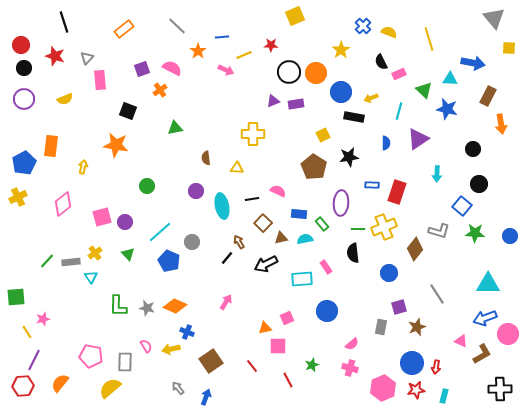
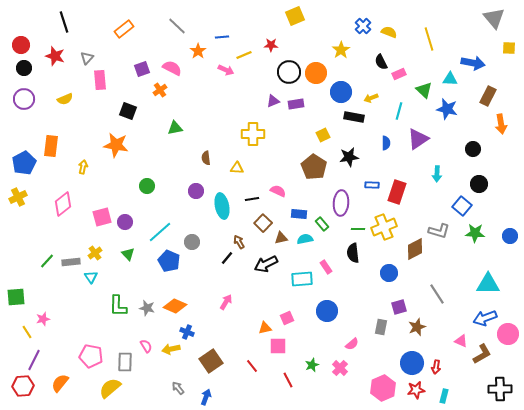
brown diamond at (415, 249): rotated 25 degrees clockwise
pink cross at (350, 368): moved 10 px left; rotated 28 degrees clockwise
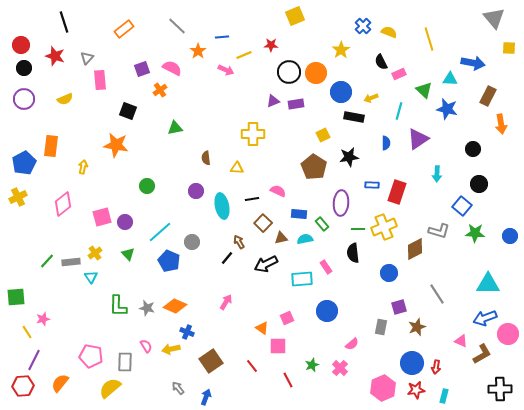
orange triangle at (265, 328): moved 3 px left; rotated 48 degrees clockwise
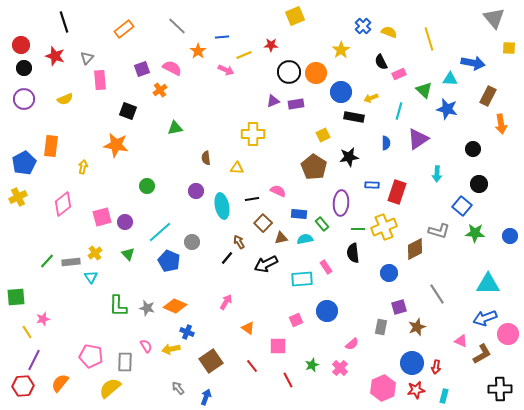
pink square at (287, 318): moved 9 px right, 2 px down
orange triangle at (262, 328): moved 14 px left
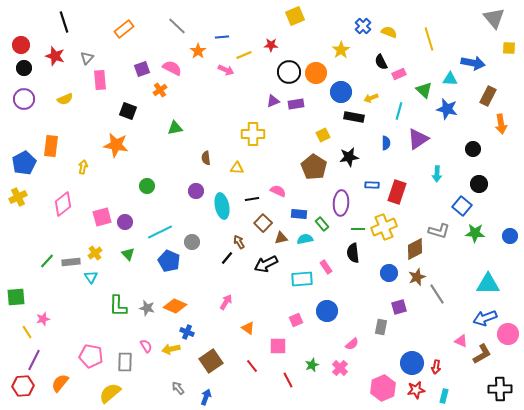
cyan line at (160, 232): rotated 15 degrees clockwise
brown star at (417, 327): moved 50 px up
yellow semicircle at (110, 388): moved 5 px down
